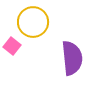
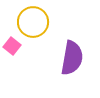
purple semicircle: rotated 16 degrees clockwise
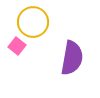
pink square: moved 5 px right
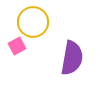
pink square: rotated 24 degrees clockwise
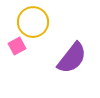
purple semicircle: rotated 28 degrees clockwise
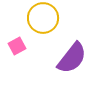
yellow circle: moved 10 px right, 4 px up
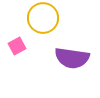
purple semicircle: rotated 60 degrees clockwise
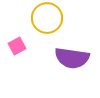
yellow circle: moved 4 px right
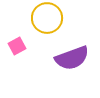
purple semicircle: rotated 28 degrees counterclockwise
